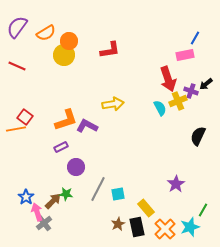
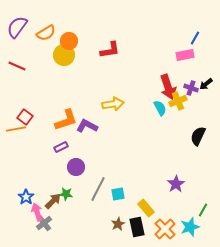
red arrow: moved 8 px down
purple cross: moved 3 px up
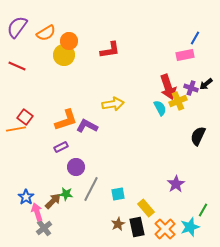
gray line: moved 7 px left
gray cross: moved 5 px down
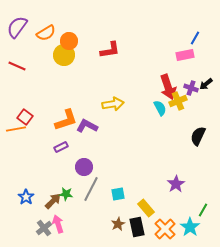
purple circle: moved 8 px right
pink arrow: moved 21 px right, 12 px down
cyan star: rotated 18 degrees counterclockwise
